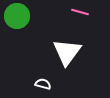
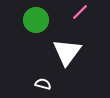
pink line: rotated 60 degrees counterclockwise
green circle: moved 19 px right, 4 px down
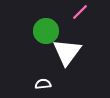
green circle: moved 10 px right, 11 px down
white semicircle: rotated 21 degrees counterclockwise
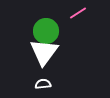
pink line: moved 2 px left, 1 px down; rotated 12 degrees clockwise
white triangle: moved 23 px left
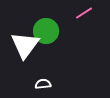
pink line: moved 6 px right
white triangle: moved 19 px left, 7 px up
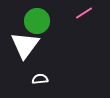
green circle: moved 9 px left, 10 px up
white semicircle: moved 3 px left, 5 px up
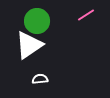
pink line: moved 2 px right, 2 px down
white triangle: moved 4 px right; rotated 20 degrees clockwise
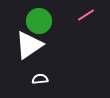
green circle: moved 2 px right
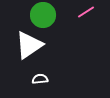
pink line: moved 3 px up
green circle: moved 4 px right, 6 px up
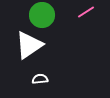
green circle: moved 1 px left
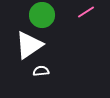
white semicircle: moved 1 px right, 8 px up
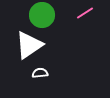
pink line: moved 1 px left, 1 px down
white semicircle: moved 1 px left, 2 px down
